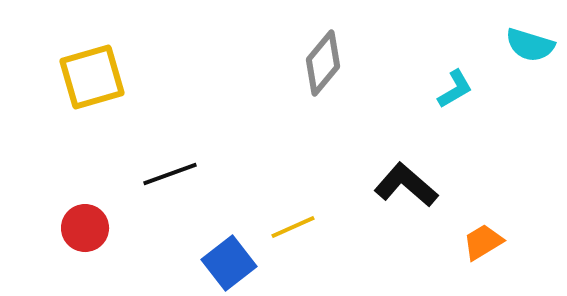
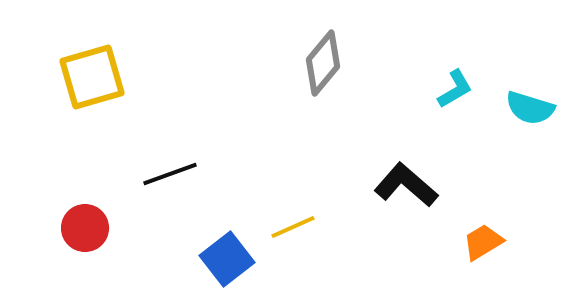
cyan semicircle: moved 63 px down
blue square: moved 2 px left, 4 px up
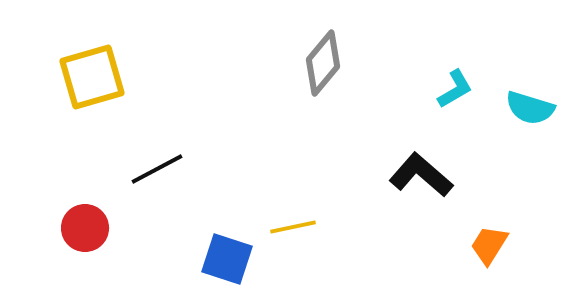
black line: moved 13 px left, 5 px up; rotated 8 degrees counterclockwise
black L-shape: moved 15 px right, 10 px up
yellow line: rotated 12 degrees clockwise
orange trapezoid: moved 6 px right, 3 px down; rotated 27 degrees counterclockwise
blue square: rotated 34 degrees counterclockwise
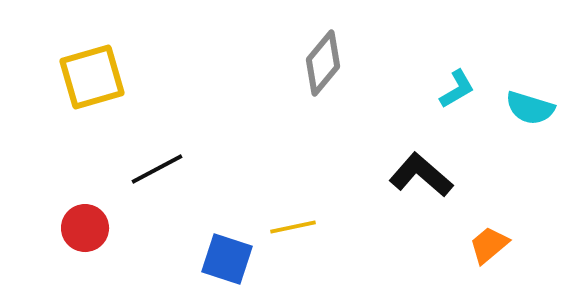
cyan L-shape: moved 2 px right
orange trapezoid: rotated 18 degrees clockwise
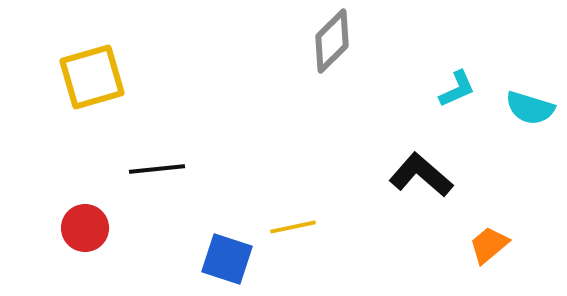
gray diamond: moved 9 px right, 22 px up; rotated 6 degrees clockwise
cyan L-shape: rotated 6 degrees clockwise
black line: rotated 22 degrees clockwise
